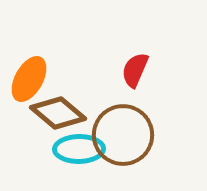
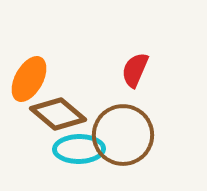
brown diamond: moved 1 px down
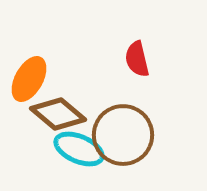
red semicircle: moved 2 px right, 11 px up; rotated 36 degrees counterclockwise
cyan ellipse: rotated 24 degrees clockwise
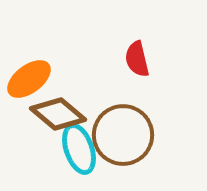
orange ellipse: rotated 24 degrees clockwise
cyan ellipse: rotated 48 degrees clockwise
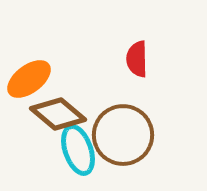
red semicircle: rotated 12 degrees clockwise
cyan ellipse: moved 1 px left, 1 px down
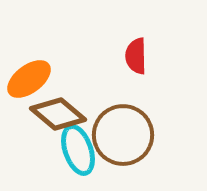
red semicircle: moved 1 px left, 3 px up
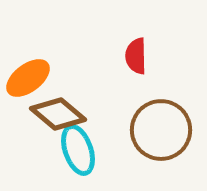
orange ellipse: moved 1 px left, 1 px up
brown circle: moved 38 px right, 5 px up
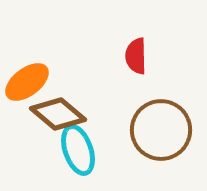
orange ellipse: moved 1 px left, 4 px down
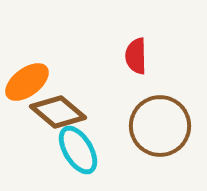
brown diamond: moved 2 px up
brown circle: moved 1 px left, 4 px up
cyan ellipse: rotated 12 degrees counterclockwise
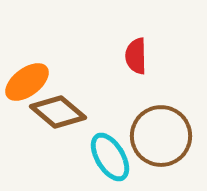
brown circle: moved 1 px right, 10 px down
cyan ellipse: moved 32 px right, 7 px down
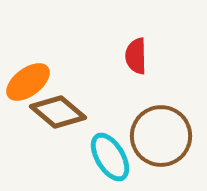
orange ellipse: moved 1 px right
